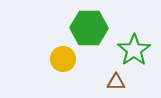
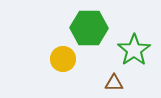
brown triangle: moved 2 px left, 1 px down
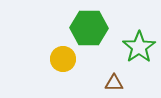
green star: moved 5 px right, 3 px up
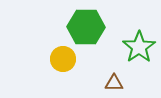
green hexagon: moved 3 px left, 1 px up
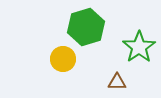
green hexagon: rotated 18 degrees counterclockwise
brown triangle: moved 3 px right, 1 px up
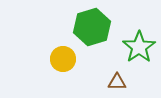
green hexagon: moved 6 px right
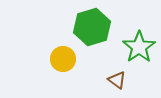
brown triangle: moved 2 px up; rotated 36 degrees clockwise
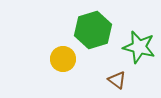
green hexagon: moved 1 px right, 3 px down
green star: rotated 24 degrees counterclockwise
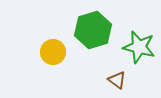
yellow circle: moved 10 px left, 7 px up
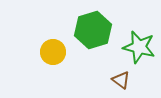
brown triangle: moved 4 px right
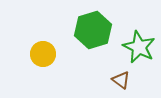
green star: rotated 12 degrees clockwise
yellow circle: moved 10 px left, 2 px down
